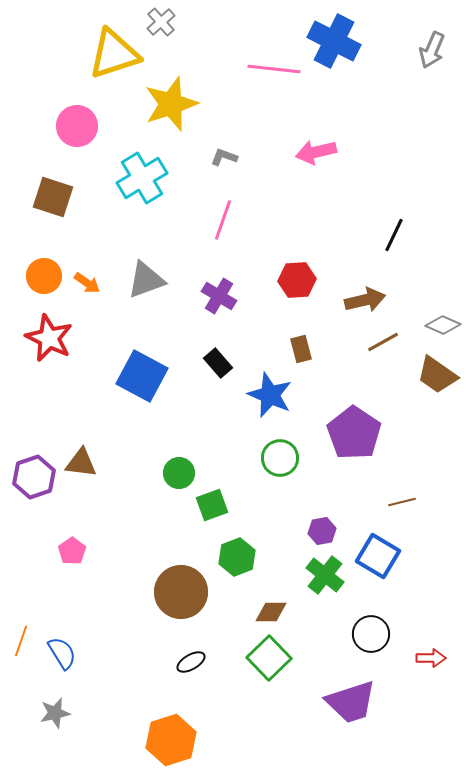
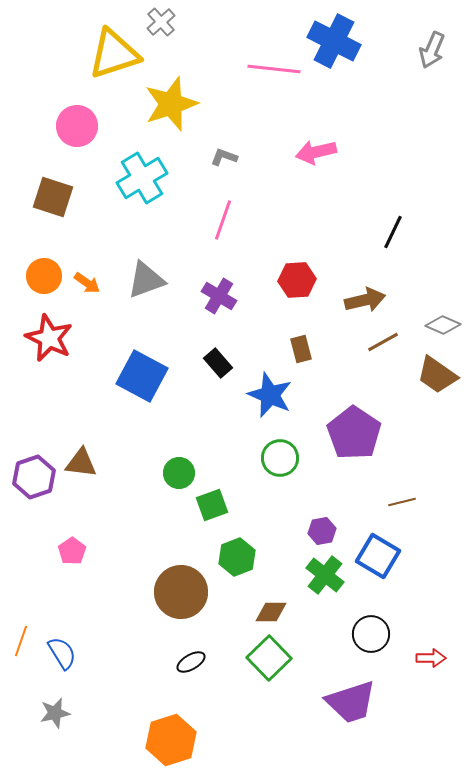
black line at (394, 235): moved 1 px left, 3 px up
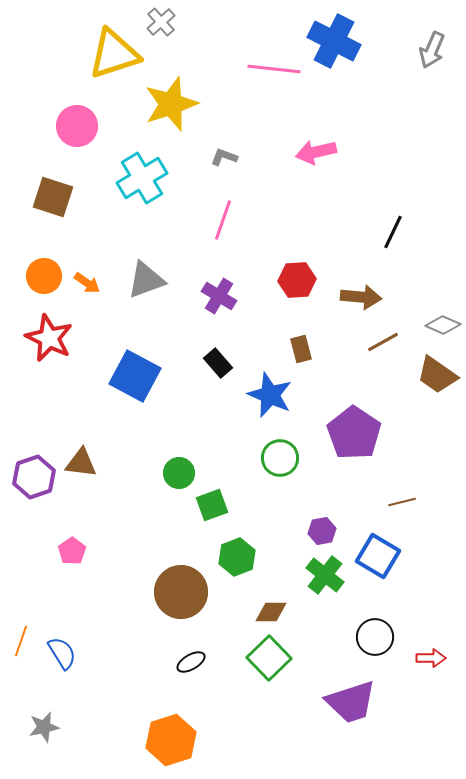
brown arrow at (365, 300): moved 4 px left, 3 px up; rotated 18 degrees clockwise
blue square at (142, 376): moved 7 px left
black circle at (371, 634): moved 4 px right, 3 px down
gray star at (55, 713): moved 11 px left, 14 px down
